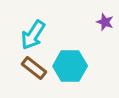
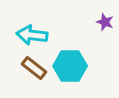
cyan arrow: moved 1 px left; rotated 64 degrees clockwise
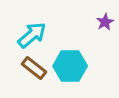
purple star: rotated 24 degrees clockwise
cyan arrow: rotated 132 degrees clockwise
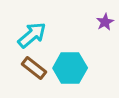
cyan hexagon: moved 2 px down
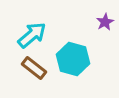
cyan hexagon: moved 3 px right, 9 px up; rotated 16 degrees clockwise
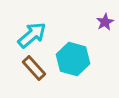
brown rectangle: rotated 10 degrees clockwise
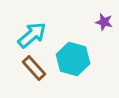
purple star: moved 1 px left; rotated 30 degrees counterclockwise
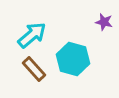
brown rectangle: moved 1 px down
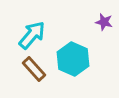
cyan arrow: rotated 8 degrees counterclockwise
cyan hexagon: rotated 8 degrees clockwise
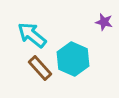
cyan arrow: rotated 92 degrees counterclockwise
brown rectangle: moved 6 px right, 1 px up
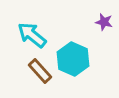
brown rectangle: moved 3 px down
